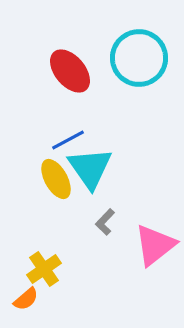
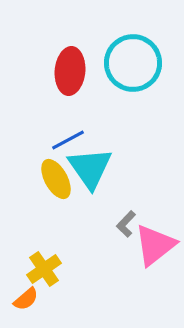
cyan circle: moved 6 px left, 5 px down
red ellipse: rotated 45 degrees clockwise
gray L-shape: moved 21 px right, 2 px down
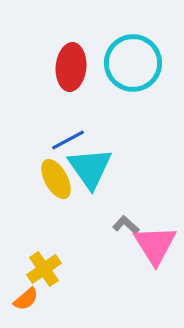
red ellipse: moved 1 px right, 4 px up
gray L-shape: moved 1 px down; rotated 88 degrees clockwise
pink triangle: rotated 24 degrees counterclockwise
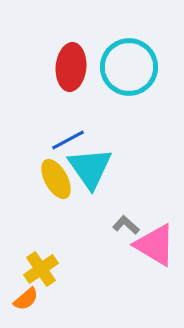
cyan circle: moved 4 px left, 4 px down
pink triangle: rotated 27 degrees counterclockwise
yellow cross: moved 3 px left
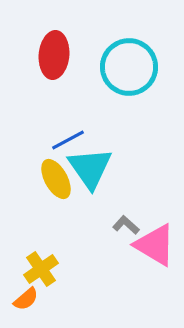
red ellipse: moved 17 px left, 12 px up
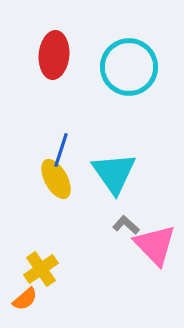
blue line: moved 7 px left, 10 px down; rotated 44 degrees counterclockwise
cyan triangle: moved 24 px right, 5 px down
pink triangle: rotated 15 degrees clockwise
orange semicircle: moved 1 px left
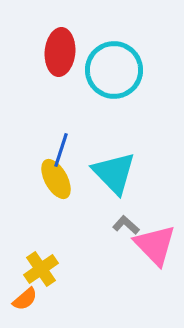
red ellipse: moved 6 px right, 3 px up
cyan circle: moved 15 px left, 3 px down
cyan triangle: rotated 9 degrees counterclockwise
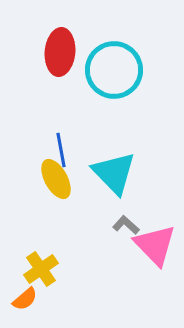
blue line: rotated 28 degrees counterclockwise
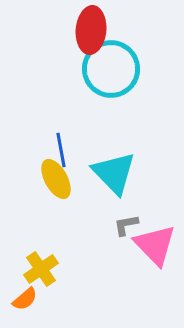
red ellipse: moved 31 px right, 22 px up
cyan circle: moved 3 px left, 1 px up
gray L-shape: rotated 52 degrees counterclockwise
